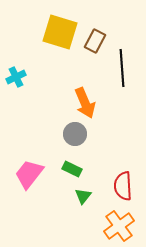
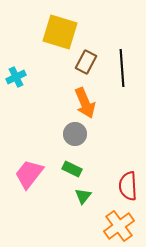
brown rectangle: moved 9 px left, 21 px down
red semicircle: moved 5 px right
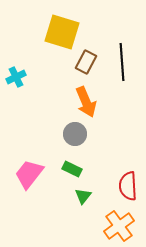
yellow square: moved 2 px right
black line: moved 6 px up
orange arrow: moved 1 px right, 1 px up
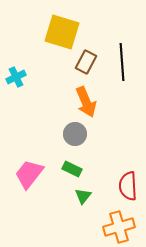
orange cross: moved 1 px down; rotated 20 degrees clockwise
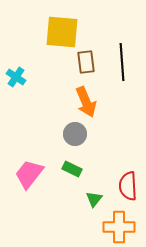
yellow square: rotated 12 degrees counterclockwise
brown rectangle: rotated 35 degrees counterclockwise
cyan cross: rotated 30 degrees counterclockwise
green triangle: moved 11 px right, 3 px down
orange cross: rotated 16 degrees clockwise
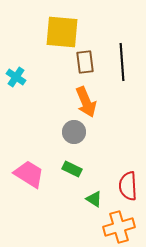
brown rectangle: moved 1 px left
gray circle: moved 1 px left, 2 px up
pink trapezoid: rotated 84 degrees clockwise
green triangle: rotated 36 degrees counterclockwise
orange cross: rotated 16 degrees counterclockwise
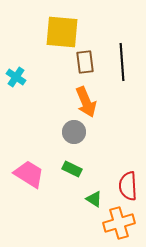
orange cross: moved 4 px up
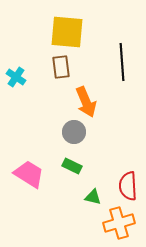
yellow square: moved 5 px right
brown rectangle: moved 24 px left, 5 px down
green rectangle: moved 3 px up
green triangle: moved 1 px left, 2 px up; rotated 18 degrees counterclockwise
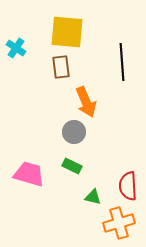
cyan cross: moved 29 px up
pink trapezoid: rotated 16 degrees counterclockwise
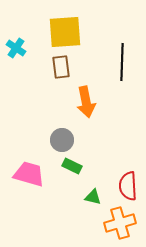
yellow square: moved 2 px left; rotated 9 degrees counterclockwise
black line: rotated 6 degrees clockwise
orange arrow: rotated 12 degrees clockwise
gray circle: moved 12 px left, 8 px down
orange cross: moved 1 px right
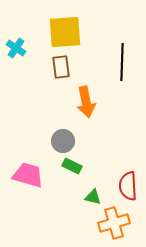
gray circle: moved 1 px right, 1 px down
pink trapezoid: moved 1 px left, 1 px down
orange cross: moved 6 px left
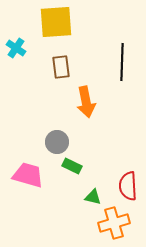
yellow square: moved 9 px left, 10 px up
gray circle: moved 6 px left, 1 px down
